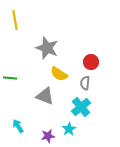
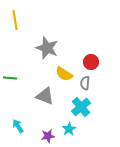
yellow semicircle: moved 5 px right
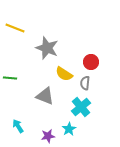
yellow line: moved 8 px down; rotated 60 degrees counterclockwise
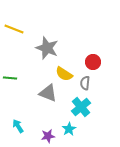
yellow line: moved 1 px left, 1 px down
red circle: moved 2 px right
gray triangle: moved 3 px right, 3 px up
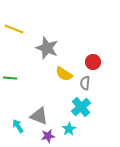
gray triangle: moved 9 px left, 23 px down
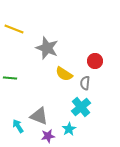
red circle: moved 2 px right, 1 px up
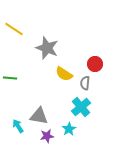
yellow line: rotated 12 degrees clockwise
red circle: moved 3 px down
gray triangle: rotated 12 degrees counterclockwise
purple star: moved 1 px left
